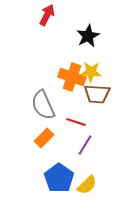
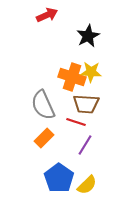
red arrow: rotated 40 degrees clockwise
brown trapezoid: moved 11 px left, 10 px down
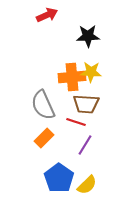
black star: rotated 25 degrees clockwise
orange cross: rotated 24 degrees counterclockwise
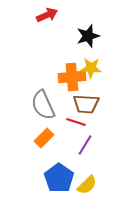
black star: rotated 15 degrees counterclockwise
yellow star: moved 4 px up
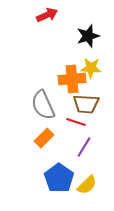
orange cross: moved 2 px down
purple line: moved 1 px left, 2 px down
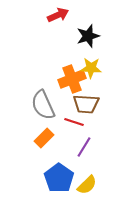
red arrow: moved 11 px right
orange cross: rotated 16 degrees counterclockwise
red line: moved 2 px left
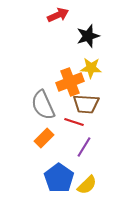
orange cross: moved 2 px left, 3 px down
